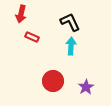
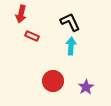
red rectangle: moved 1 px up
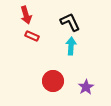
red arrow: moved 5 px right, 1 px down; rotated 30 degrees counterclockwise
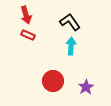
black L-shape: rotated 10 degrees counterclockwise
red rectangle: moved 4 px left, 1 px up
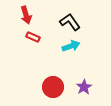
red rectangle: moved 5 px right, 2 px down
cyan arrow: rotated 66 degrees clockwise
red circle: moved 6 px down
purple star: moved 2 px left
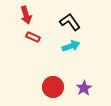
purple star: moved 1 px down
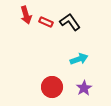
red rectangle: moved 13 px right, 15 px up
cyan arrow: moved 8 px right, 13 px down
red circle: moved 1 px left
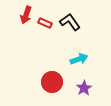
red arrow: rotated 36 degrees clockwise
red rectangle: moved 1 px left, 1 px down
red circle: moved 5 px up
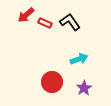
red arrow: rotated 30 degrees clockwise
